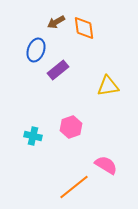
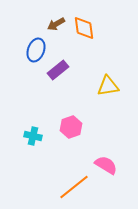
brown arrow: moved 2 px down
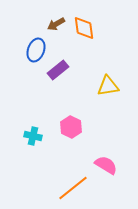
pink hexagon: rotated 15 degrees counterclockwise
orange line: moved 1 px left, 1 px down
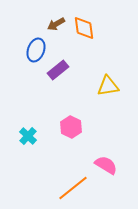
cyan cross: moved 5 px left; rotated 30 degrees clockwise
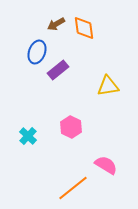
blue ellipse: moved 1 px right, 2 px down
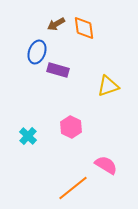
purple rectangle: rotated 55 degrees clockwise
yellow triangle: rotated 10 degrees counterclockwise
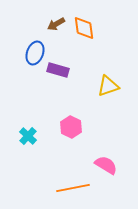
blue ellipse: moved 2 px left, 1 px down
orange line: rotated 28 degrees clockwise
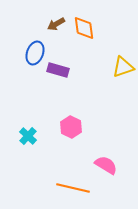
yellow triangle: moved 15 px right, 19 px up
orange line: rotated 24 degrees clockwise
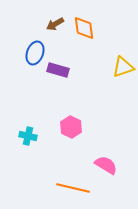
brown arrow: moved 1 px left
cyan cross: rotated 30 degrees counterclockwise
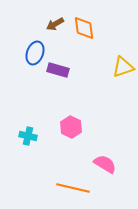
pink semicircle: moved 1 px left, 1 px up
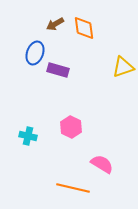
pink semicircle: moved 3 px left
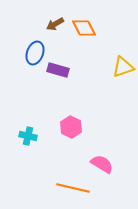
orange diamond: rotated 20 degrees counterclockwise
